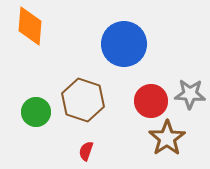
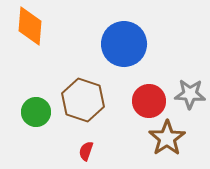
red circle: moved 2 px left
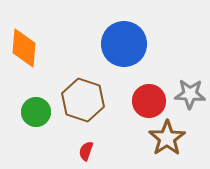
orange diamond: moved 6 px left, 22 px down
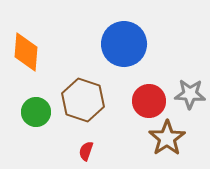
orange diamond: moved 2 px right, 4 px down
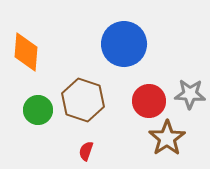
green circle: moved 2 px right, 2 px up
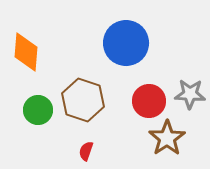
blue circle: moved 2 px right, 1 px up
